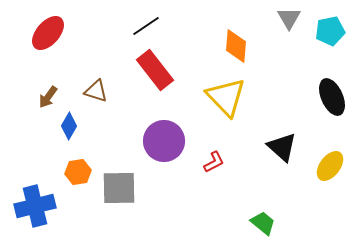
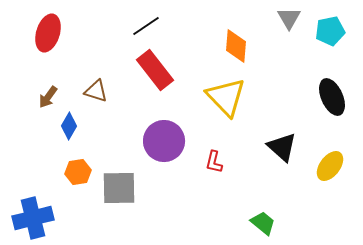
red ellipse: rotated 24 degrees counterclockwise
red L-shape: rotated 130 degrees clockwise
blue cross: moved 2 px left, 12 px down
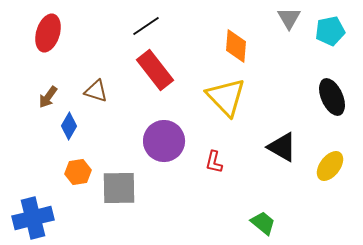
black triangle: rotated 12 degrees counterclockwise
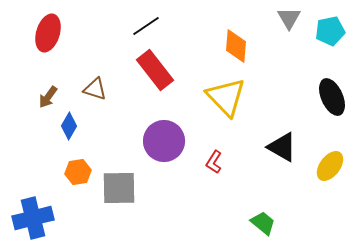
brown triangle: moved 1 px left, 2 px up
red L-shape: rotated 20 degrees clockwise
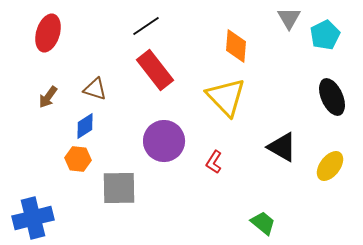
cyan pentagon: moved 5 px left, 4 px down; rotated 16 degrees counterclockwise
blue diamond: moved 16 px right; rotated 28 degrees clockwise
orange hexagon: moved 13 px up; rotated 15 degrees clockwise
